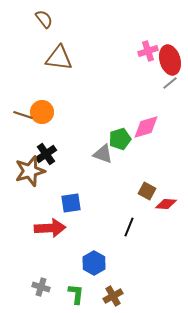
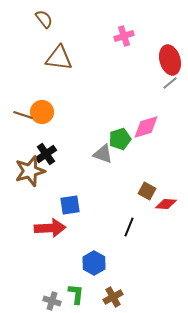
pink cross: moved 24 px left, 15 px up
blue square: moved 1 px left, 2 px down
gray cross: moved 11 px right, 14 px down
brown cross: moved 1 px down
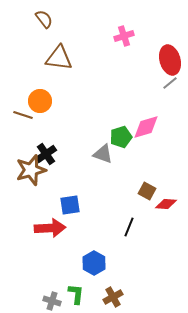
orange circle: moved 2 px left, 11 px up
green pentagon: moved 1 px right, 2 px up
brown star: moved 1 px right, 1 px up
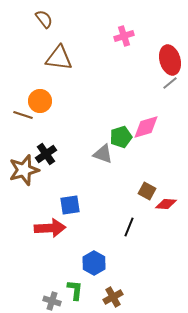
brown star: moved 7 px left
green L-shape: moved 1 px left, 4 px up
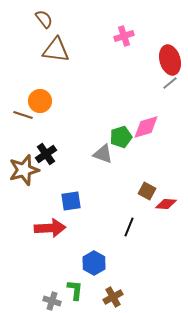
brown triangle: moved 3 px left, 8 px up
blue square: moved 1 px right, 4 px up
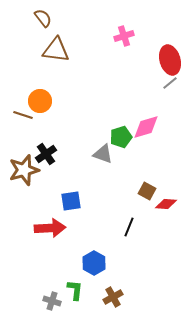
brown semicircle: moved 1 px left, 1 px up
